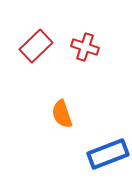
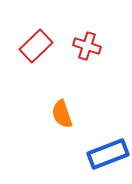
red cross: moved 2 px right, 1 px up
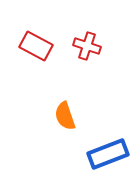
red rectangle: rotated 72 degrees clockwise
orange semicircle: moved 3 px right, 2 px down
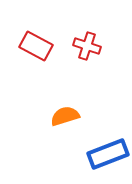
orange semicircle: rotated 92 degrees clockwise
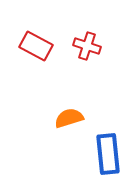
orange semicircle: moved 4 px right, 2 px down
blue rectangle: rotated 75 degrees counterclockwise
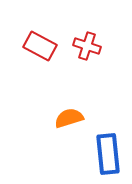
red rectangle: moved 4 px right
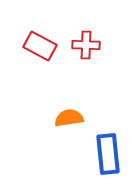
red cross: moved 1 px left, 1 px up; rotated 16 degrees counterclockwise
orange semicircle: rotated 8 degrees clockwise
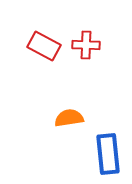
red rectangle: moved 4 px right
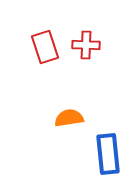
red rectangle: moved 1 px right, 1 px down; rotated 44 degrees clockwise
